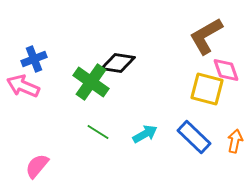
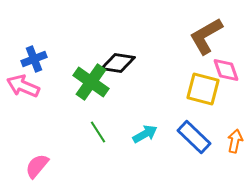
yellow square: moved 4 px left
green line: rotated 25 degrees clockwise
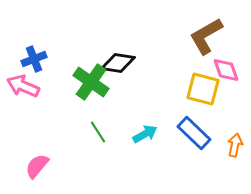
blue rectangle: moved 4 px up
orange arrow: moved 4 px down
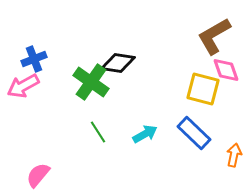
brown L-shape: moved 8 px right
pink arrow: rotated 52 degrees counterclockwise
orange arrow: moved 1 px left, 10 px down
pink semicircle: moved 1 px right, 9 px down
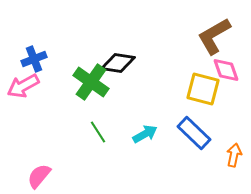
pink semicircle: moved 1 px right, 1 px down
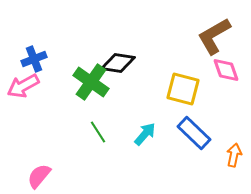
yellow square: moved 20 px left
cyan arrow: rotated 20 degrees counterclockwise
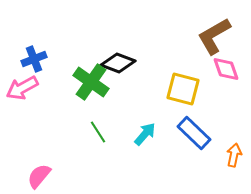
black diamond: rotated 12 degrees clockwise
pink diamond: moved 1 px up
pink arrow: moved 1 px left, 2 px down
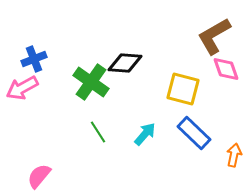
black diamond: moved 7 px right; rotated 16 degrees counterclockwise
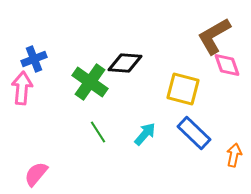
pink diamond: moved 1 px right, 4 px up
green cross: moved 1 px left
pink arrow: rotated 124 degrees clockwise
pink semicircle: moved 3 px left, 2 px up
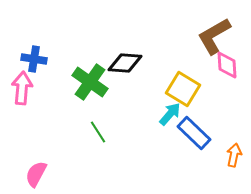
blue cross: rotated 30 degrees clockwise
pink diamond: rotated 16 degrees clockwise
yellow square: rotated 16 degrees clockwise
cyan arrow: moved 25 px right, 20 px up
pink semicircle: rotated 12 degrees counterclockwise
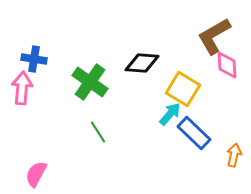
black diamond: moved 17 px right
